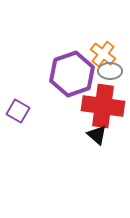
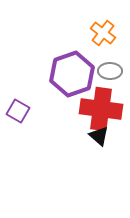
orange cross: moved 21 px up
red cross: moved 2 px left, 3 px down
black triangle: moved 2 px right, 1 px down
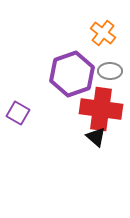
purple square: moved 2 px down
black triangle: moved 3 px left, 1 px down
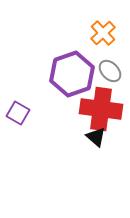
orange cross: rotated 10 degrees clockwise
gray ellipse: rotated 45 degrees clockwise
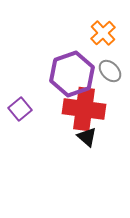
red cross: moved 17 px left
purple square: moved 2 px right, 4 px up; rotated 20 degrees clockwise
black triangle: moved 9 px left
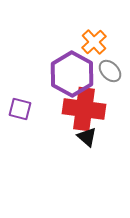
orange cross: moved 9 px left, 9 px down
purple hexagon: rotated 12 degrees counterclockwise
purple square: rotated 35 degrees counterclockwise
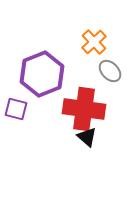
purple hexagon: moved 30 px left; rotated 9 degrees clockwise
purple square: moved 4 px left
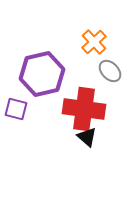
purple hexagon: rotated 9 degrees clockwise
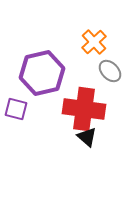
purple hexagon: moved 1 px up
